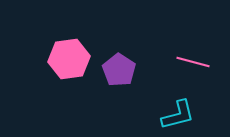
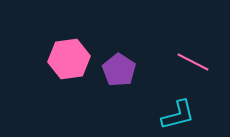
pink line: rotated 12 degrees clockwise
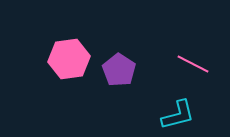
pink line: moved 2 px down
